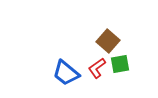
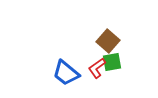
green square: moved 8 px left, 2 px up
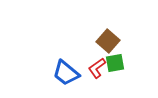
green square: moved 3 px right, 1 px down
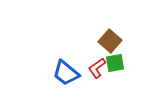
brown square: moved 2 px right
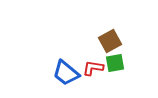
brown square: rotated 20 degrees clockwise
red L-shape: moved 4 px left; rotated 45 degrees clockwise
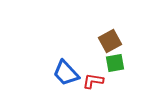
red L-shape: moved 13 px down
blue trapezoid: rotated 8 degrees clockwise
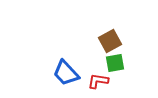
red L-shape: moved 5 px right
